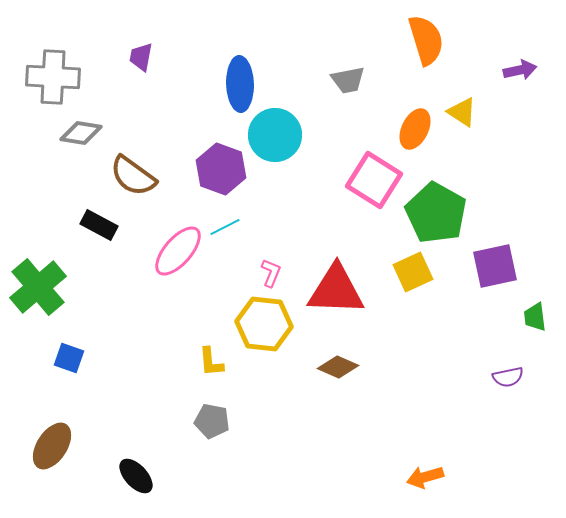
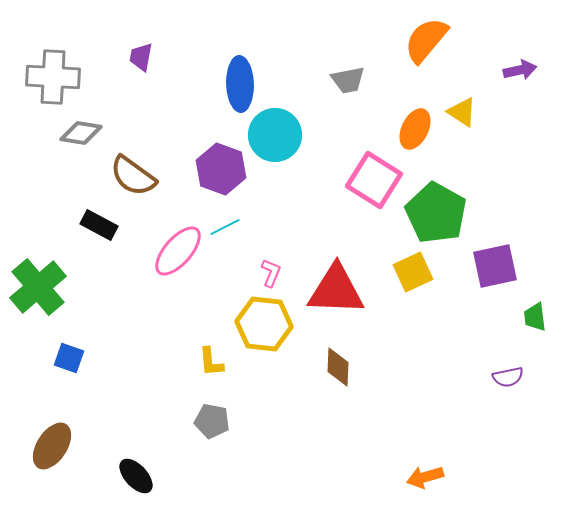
orange semicircle: rotated 123 degrees counterclockwise
brown diamond: rotated 69 degrees clockwise
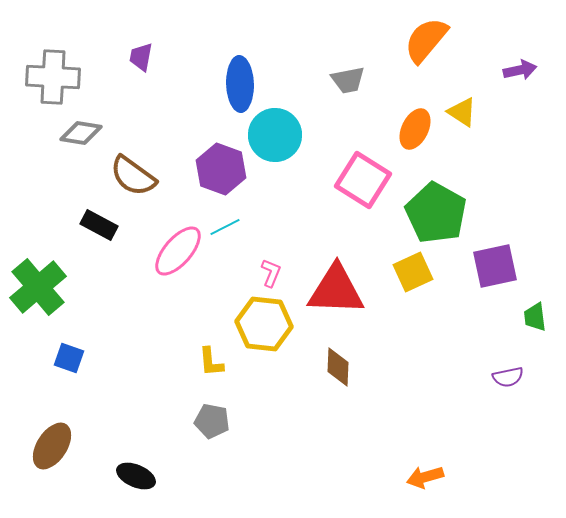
pink square: moved 11 px left
black ellipse: rotated 24 degrees counterclockwise
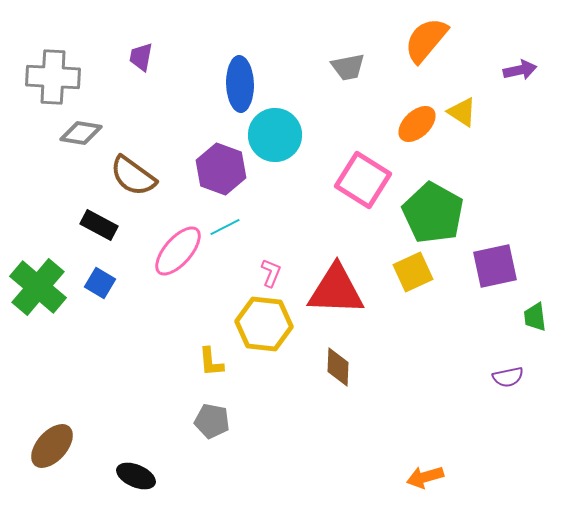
gray trapezoid: moved 13 px up
orange ellipse: moved 2 px right, 5 px up; rotated 21 degrees clockwise
green pentagon: moved 3 px left
green cross: rotated 10 degrees counterclockwise
blue square: moved 31 px right, 75 px up; rotated 12 degrees clockwise
brown ellipse: rotated 9 degrees clockwise
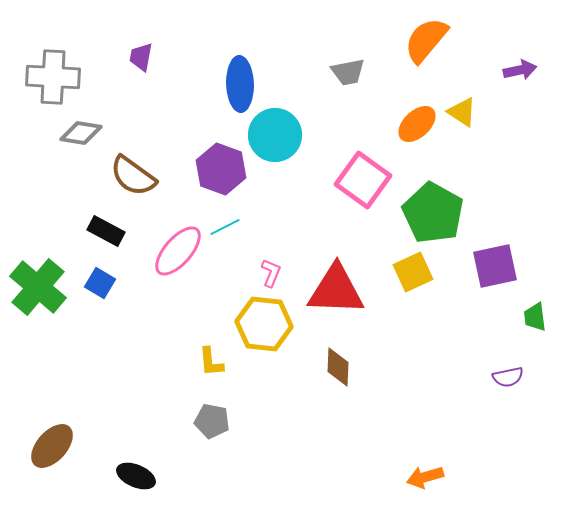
gray trapezoid: moved 5 px down
pink square: rotated 4 degrees clockwise
black rectangle: moved 7 px right, 6 px down
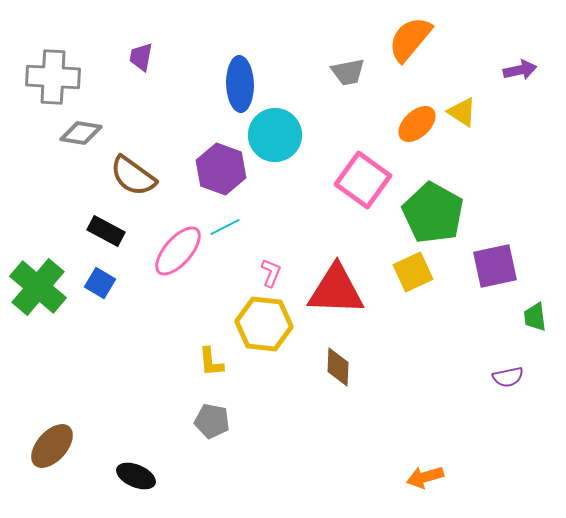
orange semicircle: moved 16 px left, 1 px up
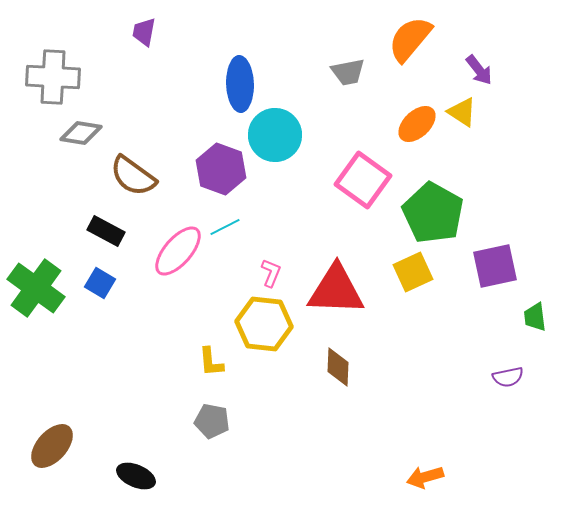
purple trapezoid: moved 3 px right, 25 px up
purple arrow: moved 41 px left; rotated 64 degrees clockwise
green cross: moved 2 px left, 1 px down; rotated 4 degrees counterclockwise
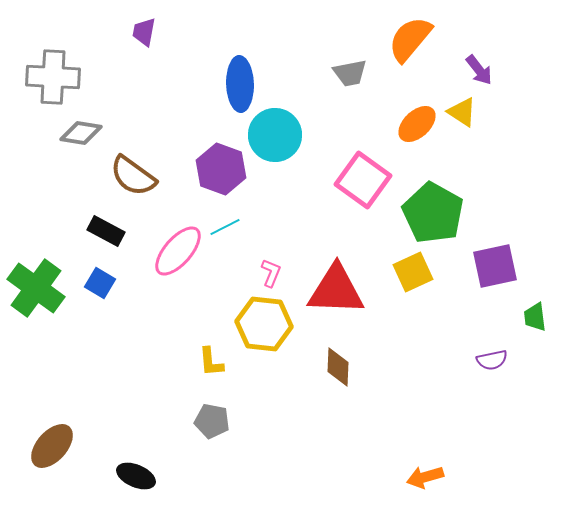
gray trapezoid: moved 2 px right, 1 px down
purple semicircle: moved 16 px left, 17 px up
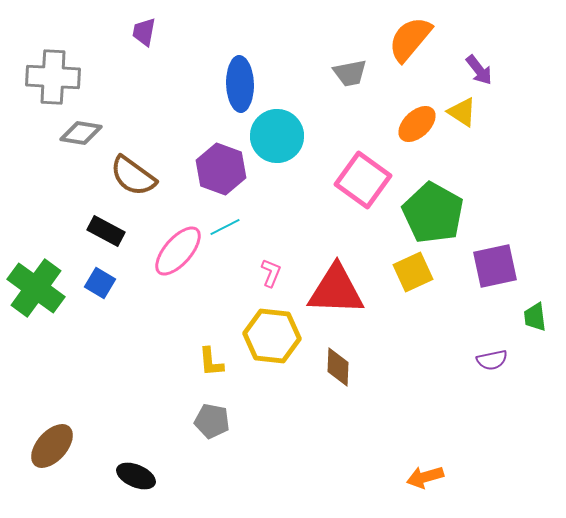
cyan circle: moved 2 px right, 1 px down
yellow hexagon: moved 8 px right, 12 px down
